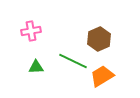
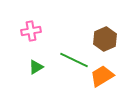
brown hexagon: moved 6 px right
green line: moved 1 px right, 1 px up
green triangle: rotated 28 degrees counterclockwise
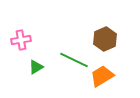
pink cross: moved 10 px left, 9 px down
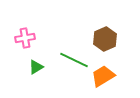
pink cross: moved 4 px right, 2 px up
orange trapezoid: moved 1 px right
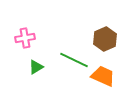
orange trapezoid: rotated 55 degrees clockwise
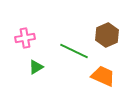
brown hexagon: moved 2 px right, 4 px up
green line: moved 9 px up
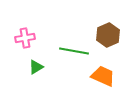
brown hexagon: moved 1 px right
green line: rotated 16 degrees counterclockwise
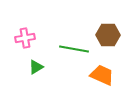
brown hexagon: rotated 25 degrees clockwise
green line: moved 2 px up
orange trapezoid: moved 1 px left, 1 px up
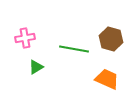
brown hexagon: moved 3 px right, 4 px down; rotated 15 degrees clockwise
orange trapezoid: moved 5 px right, 4 px down
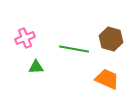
pink cross: rotated 12 degrees counterclockwise
green triangle: rotated 28 degrees clockwise
